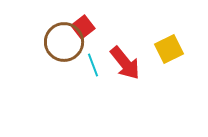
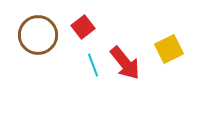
brown circle: moved 26 px left, 7 px up
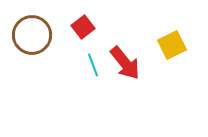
brown circle: moved 6 px left
yellow square: moved 3 px right, 4 px up
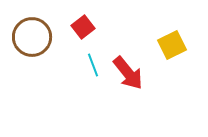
brown circle: moved 2 px down
red arrow: moved 3 px right, 10 px down
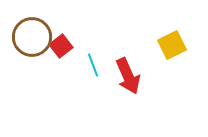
red square: moved 22 px left, 19 px down
red arrow: moved 3 px down; rotated 15 degrees clockwise
